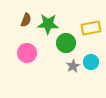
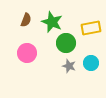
green star: moved 4 px right, 2 px up; rotated 20 degrees clockwise
cyan circle: moved 1 px down
gray star: moved 4 px left; rotated 24 degrees counterclockwise
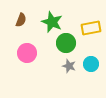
brown semicircle: moved 5 px left
cyan circle: moved 1 px down
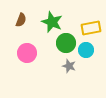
cyan circle: moved 5 px left, 14 px up
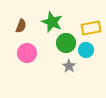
brown semicircle: moved 6 px down
gray star: rotated 16 degrees clockwise
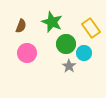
yellow rectangle: rotated 66 degrees clockwise
green circle: moved 1 px down
cyan circle: moved 2 px left, 3 px down
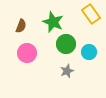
green star: moved 1 px right
yellow rectangle: moved 14 px up
cyan circle: moved 5 px right, 1 px up
gray star: moved 2 px left, 5 px down; rotated 16 degrees clockwise
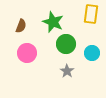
yellow rectangle: rotated 42 degrees clockwise
cyan circle: moved 3 px right, 1 px down
gray star: rotated 16 degrees counterclockwise
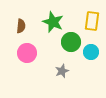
yellow rectangle: moved 1 px right, 7 px down
brown semicircle: rotated 16 degrees counterclockwise
green circle: moved 5 px right, 2 px up
cyan circle: moved 1 px left, 1 px up
gray star: moved 5 px left; rotated 16 degrees clockwise
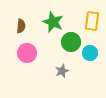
cyan circle: moved 1 px left, 1 px down
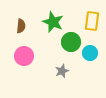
pink circle: moved 3 px left, 3 px down
